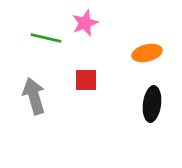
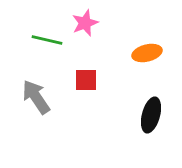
green line: moved 1 px right, 2 px down
gray arrow: moved 2 px right, 1 px down; rotated 18 degrees counterclockwise
black ellipse: moved 1 px left, 11 px down; rotated 8 degrees clockwise
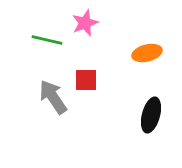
gray arrow: moved 17 px right
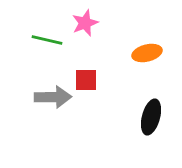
gray arrow: rotated 123 degrees clockwise
black ellipse: moved 2 px down
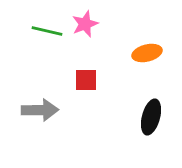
pink star: moved 1 px down
green line: moved 9 px up
gray arrow: moved 13 px left, 13 px down
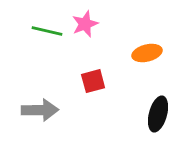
red square: moved 7 px right, 1 px down; rotated 15 degrees counterclockwise
black ellipse: moved 7 px right, 3 px up
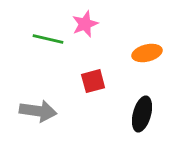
green line: moved 1 px right, 8 px down
gray arrow: moved 2 px left, 1 px down; rotated 9 degrees clockwise
black ellipse: moved 16 px left
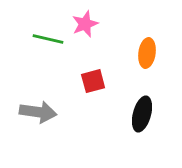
orange ellipse: rotated 68 degrees counterclockwise
gray arrow: moved 1 px down
